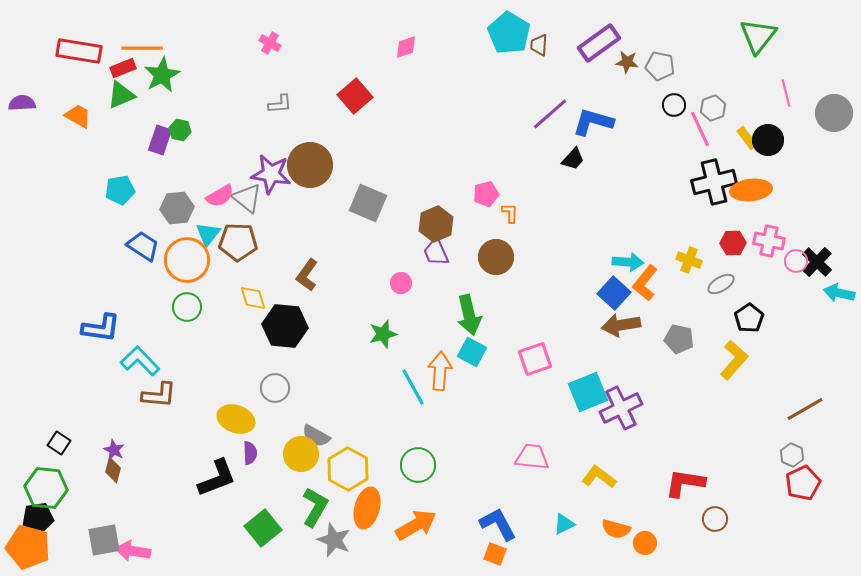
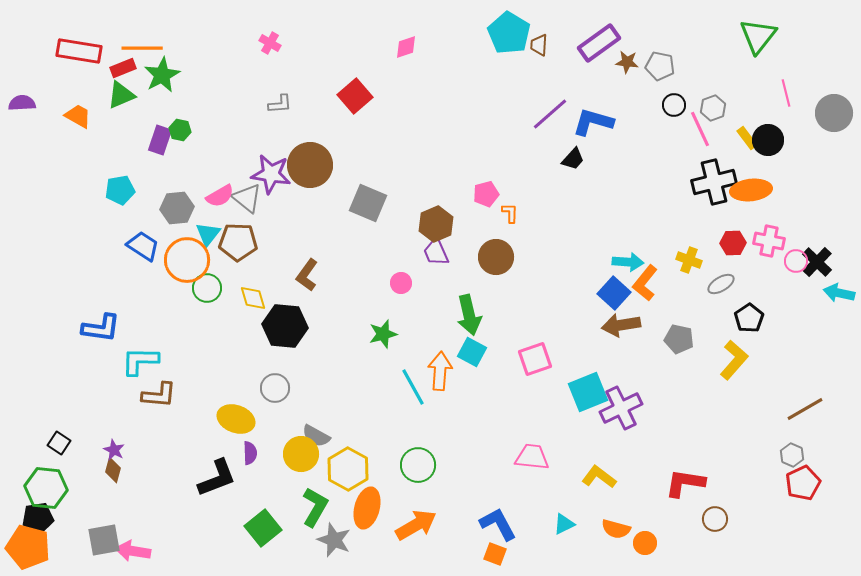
green circle at (187, 307): moved 20 px right, 19 px up
cyan L-shape at (140, 361): rotated 45 degrees counterclockwise
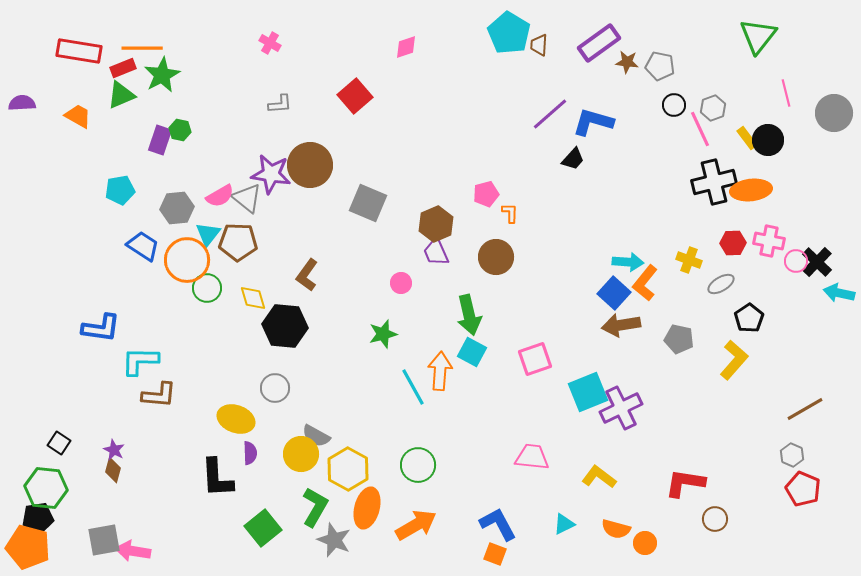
black L-shape at (217, 478): rotated 108 degrees clockwise
red pentagon at (803, 483): moved 6 px down; rotated 24 degrees counterclockwise
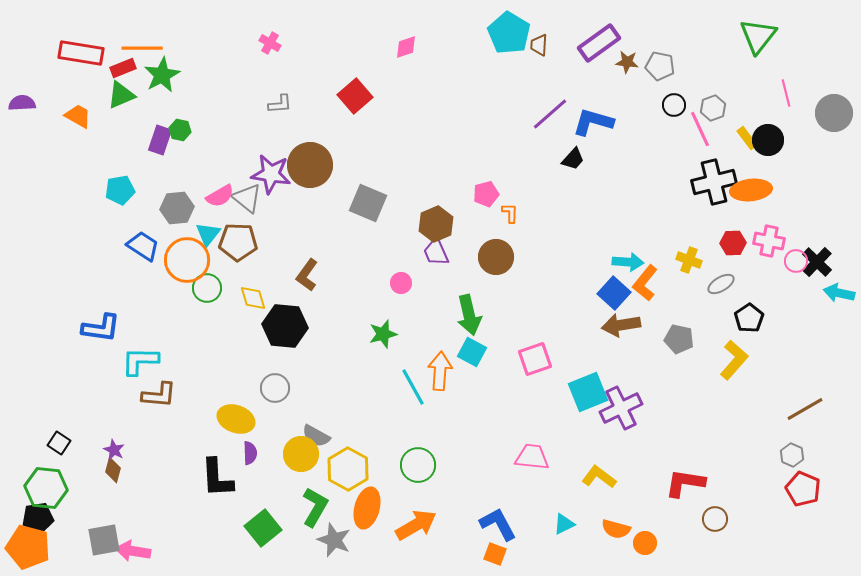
red rectangle at (79, 51): moved 2 px right, 2 px down
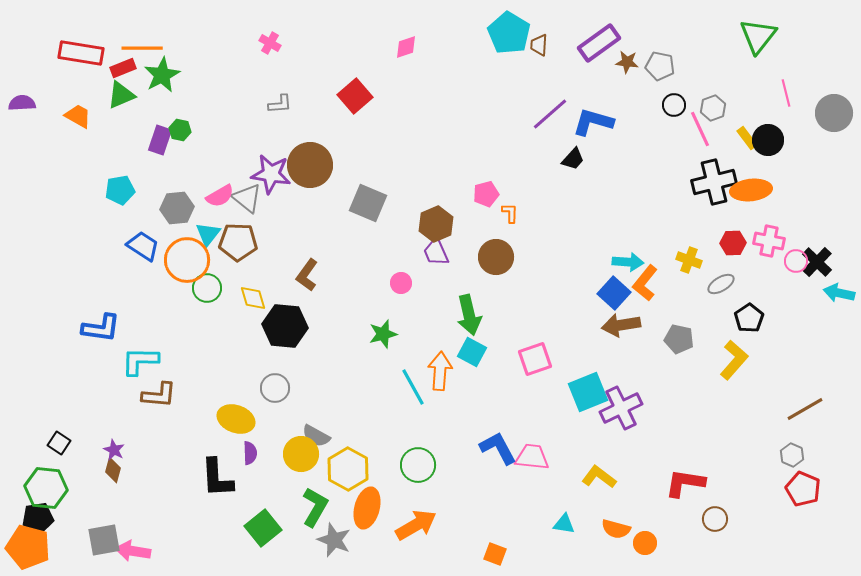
blue L-shape at (498, 524): moved 76 px up
cyan triangle at (564, 524): rotated 35 degrees clockwise
